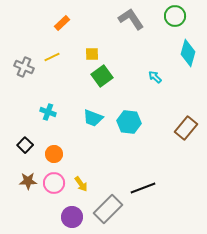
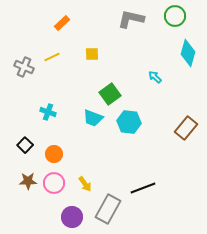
gray L-shape: rotated 44 degrees counterclockwise
green square: moved 8 px right, 18 px down
yellow arrow: moved 4 px right
gray rectangle: rotated 16 degrees counterclockwise
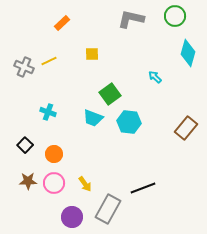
yellow line: moved 3 px left, 4 px down
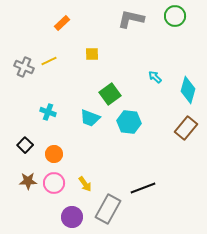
cyan diamond: moved 37 px down
cyan trapezoid: moved 3 px left
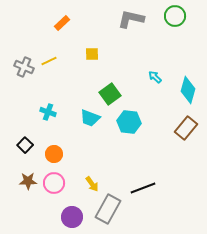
yellow arrow: moved 7 px right
